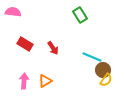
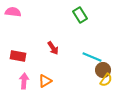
red rectangle: moved 7 px left, 12 px down; rotated 21 degrees counterclockwise
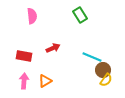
pink semicircle: moved 19 px right, 4 px down; rotated 77 degrees clockwise
red arrow: rotated 80 degrees counterclockwise
red rectangle: moved 6 px right
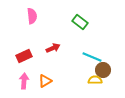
green rectangle: moved 7 px down; rotated 21 degrees counterclockwise
red rectangle: rotated 35 degrees counterclockwise
yellow semicircle: moved 11 px left; rotated 128 degrees counterclockwise
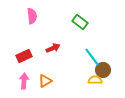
cyan line: rotated 30 degrees clockwise
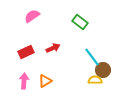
pink semicircle: rotated 119 degrees counterclockwise
red rectangle: moved 2 px right, 4 px up
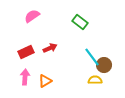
red arrow: moved 3 px left
brown circle: moved 1 px right, 5 px up
pink arrow: moved 1 px right, 4 px up
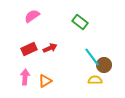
red rectangle: moved 3 px right, 3 px up
